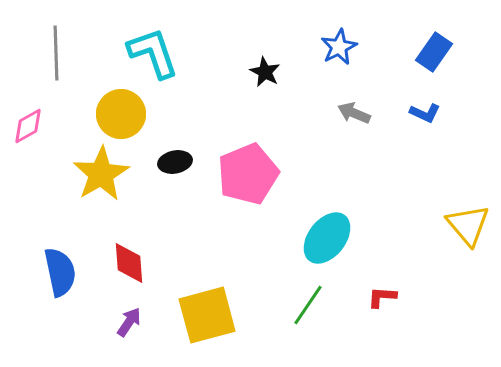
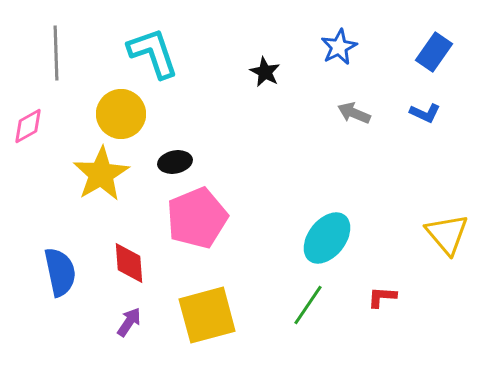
pink pentagon: moved 51 px left, 44 px down
yellow triangle: moved 21 px left, 9 px down
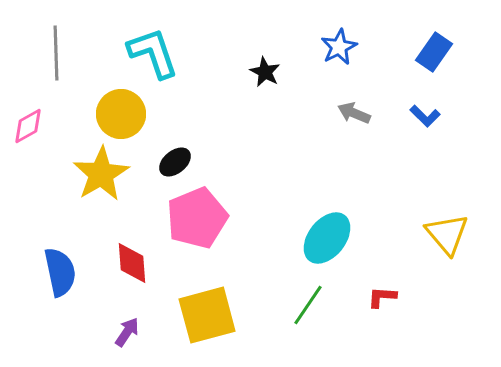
blue L-shape: moved 3 px down; rotated 20 degrees clockwise
black ellipse: rotated 28 degrees counterclockwise
red diamond: moved 3 px right
purple arrow: moved 2 px left, 10 px down
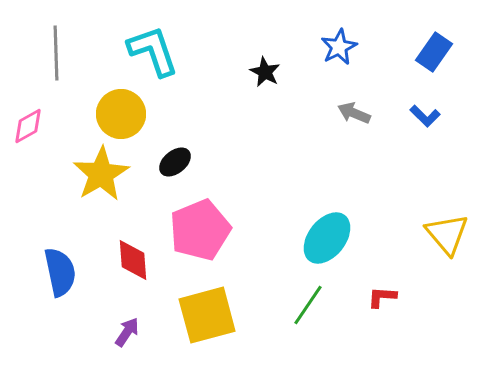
cyan L-shape: moved 2 px up
pink pentagon: moved 3 px right, 12 px down
red diamond: moved 1 px right, 3 px up
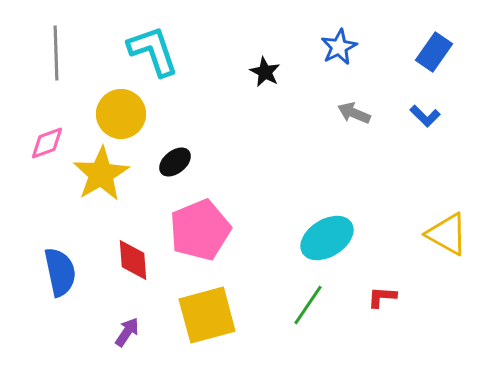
pink diamond: moved 19 px right, 17 px down; rotated 9 degrees clockwise
yellow triangle: rotated 21 degrees counterclockwise
cyan ellipse: rotated 20 degrees clockwise
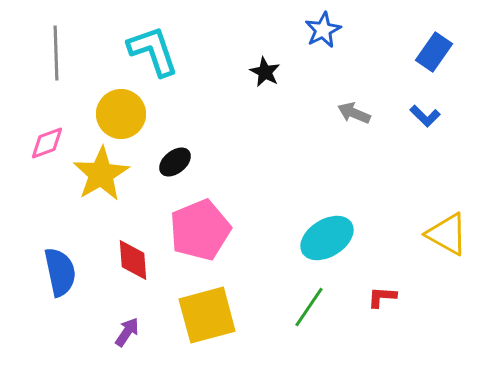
blue star: moved 16 px left, 17 px up
green line: moved 1 px right, 2 px down
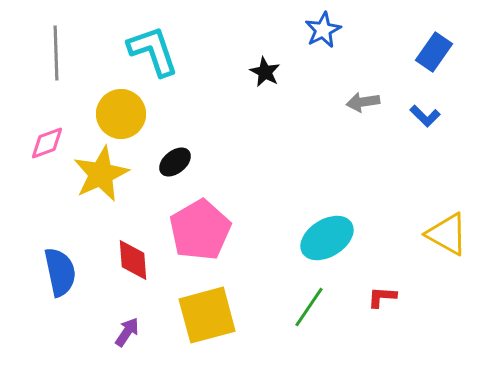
gray arrow: moved 9 px right, 11 px up; rotated 32 degrees counterclockwise
yellow star: rotated 6 degrees clockwise
pink pentagon: rotated 8 degrees counterclockwise
